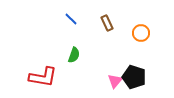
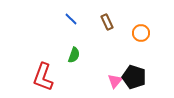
brown rectangle: moved 1 px up
red L-shape: rotated 100 degrees clockwise
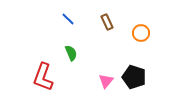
blue line: moved 3 px left
green semicircle: moved 3 px left, 2 px up; rotated 42 degrees counterclockwise
pink triangle: moved 9 px left
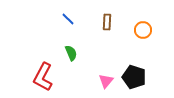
brown rectangle: rotated 28 degrees clockwise
orange circle: moved 2 px right, 3 px up
red L-shape: rotated 8 degrees clockwise
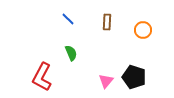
red L-shape: moved 1 px left
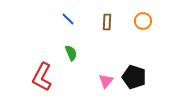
orange circle: moved 9 px up
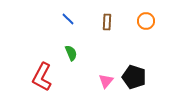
orange circle: moved 3 px right
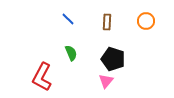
black pentagon: moved 21 px left, 18 px up
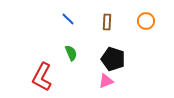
pink triangle: rotated 28 degrees clockwise
